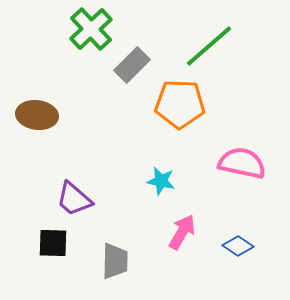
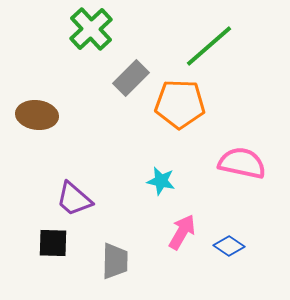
gray rectangle: moved 1 px left, 13 px down
blue diamond: moved 9 px left
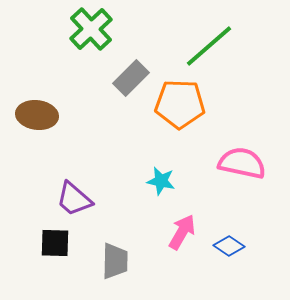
black square: moved 2 px right
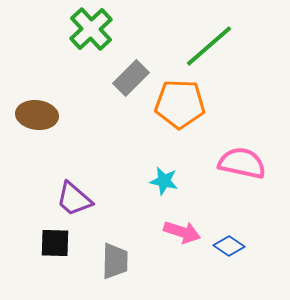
cyan star: moved 3 px right
pink arrow: rotated 78 degrees clockwise
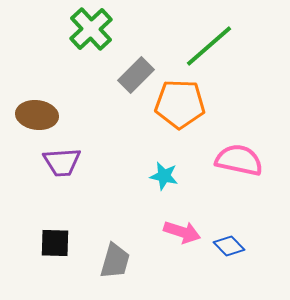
gray rectangle: moved 5 px right, 3 px up
pink semicircle: moved 3 px left, 3 px up
cyan star: moved 5 px up
purple trapezoid: moved 12 px left, 37 px up; rotated 45 degrees counterclockwise
blue diamond: rotated 12 degrees clockwise
gray trapezoid: rotated 15 degrees clockwise
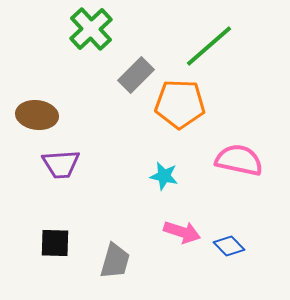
purple trapezoid: moved 1 px left, 2 px down
